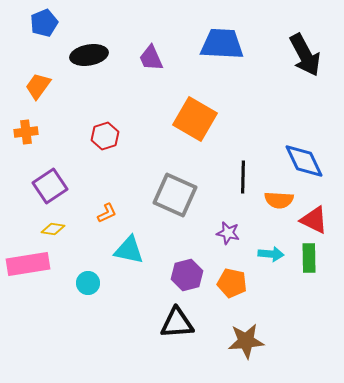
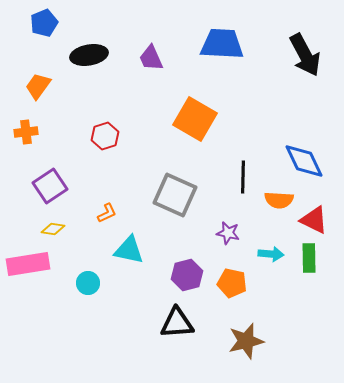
brown star: rotated 9 degrees counterclockwise
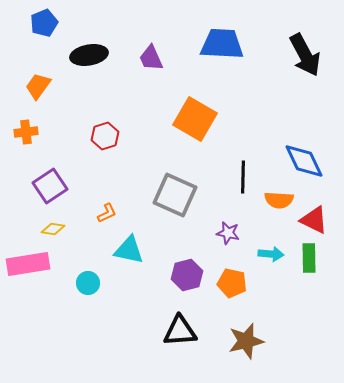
black triangle: moved 3 px right, 8 px down
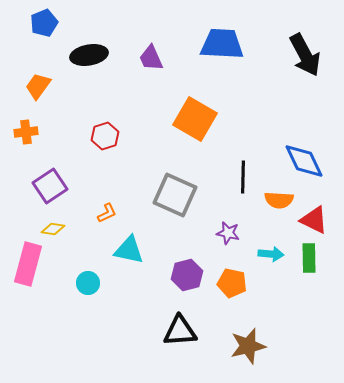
pink rectangle: rotated 66 degrees counterclockwise
brown star: moved 2 px right, 5 px down
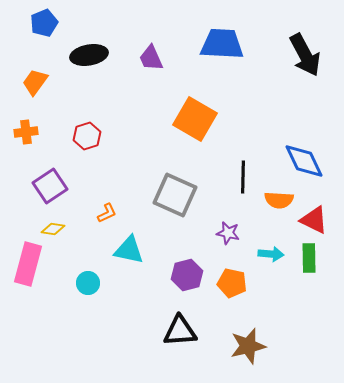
orange trapezoid: moved 3 px left, 4 px up
red hexagon: moved 18 px left
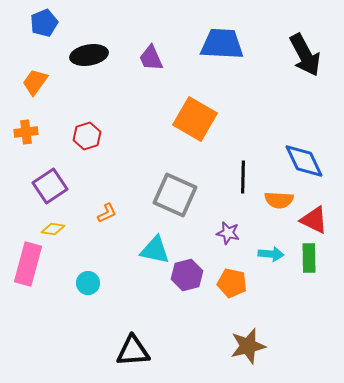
cyan triangle: moved 26 px right
black triangle: moved 47 px left, 20 px down
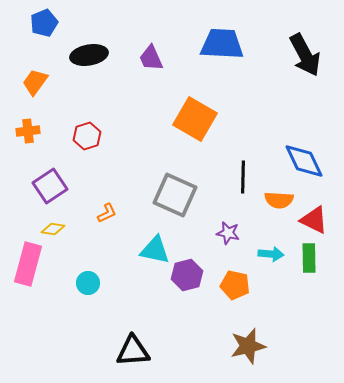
orange cross: moved 2 px right, 1 px up
orange pentagon: moved 3 px right, 2 px down
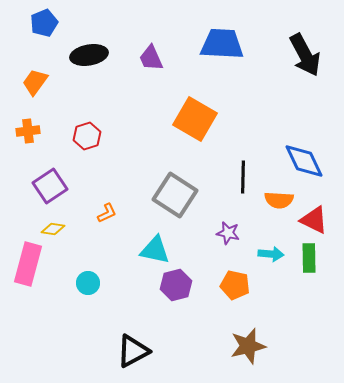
gray square: rotated 9 degrees clockwise
purple hexagon: moved 11 px left, 10 px down
black triangle: rotated 24 degrees counterclockwise
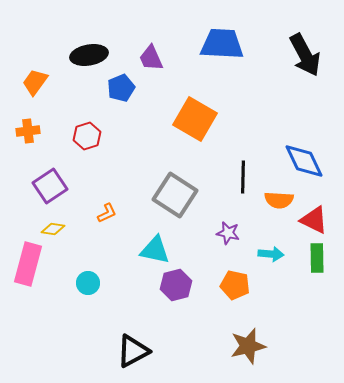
blue pentagon: moved 77 px right, 65 px down
green rectangle: moved 8 px right
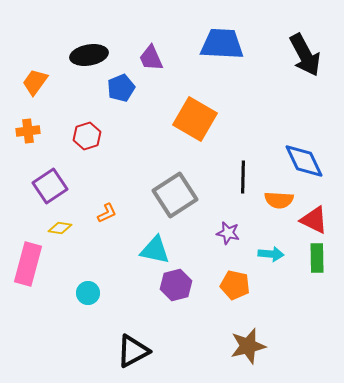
gray square: rotated 24 degrees clockwise
yellow diamond: moved 7 px right, 1 px up
cyan circle: moved 10 px down
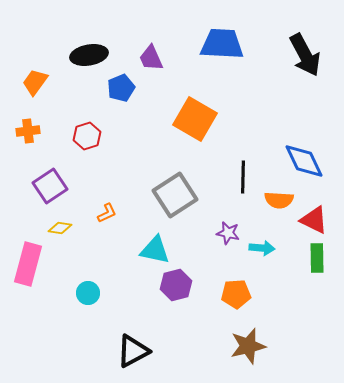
cyan arrow: moved 9 px left, 6 px up
orange pentagon: moved 1 px right, 9 px down; rotated 16 degrees counterclockwise
